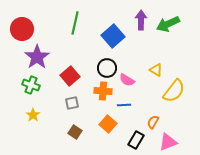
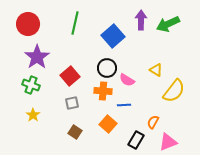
red circle: moved 6 px right, 5 px up
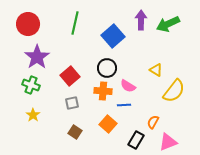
pink semicircle: moved 1 px right, 6 px down
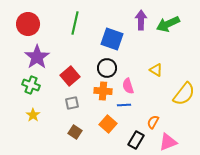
blue square: moved 1 px left, 3 px down; rotated 30 degrees counterclockwise
pink semicircle: rotated 42 degrees clockwise
yellow semicircle: moved 10 px right, 3 px down
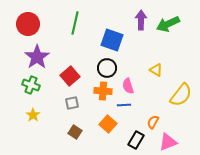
blue square: moved 1 px down
yellow semicircle: moved 3 px left, 1 px down
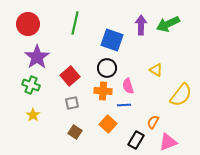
purple arrow: moved 5 px down
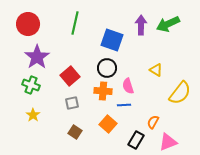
yellow semicircle: moved 1 px left, 2 px up
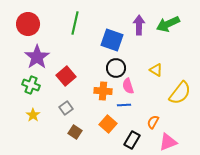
purple arrow: moved 2 px left
black circle: moved 9 px right
red square: moved 4 px left
gray square: moved 6 px left, 5 px down; rotated 24 degrees counterclockwise
black rectangle: moved 4 px left
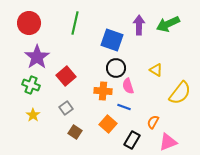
red circle: moved 1 px right, 1 px up
blue line: moved 2 px down; rotated 24 degrees clockwise
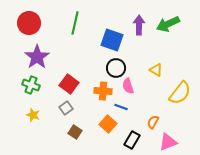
red square: moved 3 px right, 8 px down; rotated 12 degrees counterclockwise
blue line: moved 3 px left
yellow star: rotated 16 degrees counterclockwise
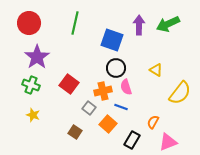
pink semicircle: moved 2 px left, 1 px down
orange cross: rotated 18 degrees counterclockwise
gray square: moved 23 px right; rotated 16 degrees counterclockwise
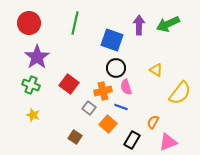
brown square: moved 5 px down
